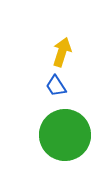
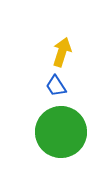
green circle: moved 4 px left, 3 px up
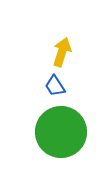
blue trapezoid: moved 1 px left
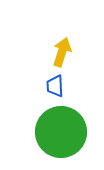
blue trapezoid: rotated 30 degrees clockwise
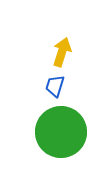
blue trapezoid: rotated 20 degrees clockwise
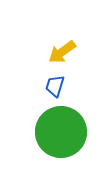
yellow arrow: rotated 144 degrees counterclockwise
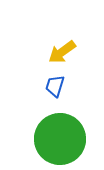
green circle: moved 1 px left, 7 px down
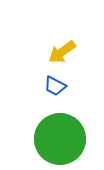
blue trapezoid: rotated 80 degrees counterclockwise
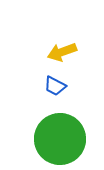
yellow arrow: rotated 16 degrees clockwise
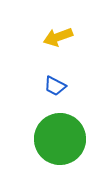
yellow arrow: moved 4 px left, 15 px up
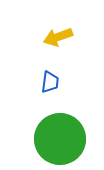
blue trapezoid: moved 5 px left, 4 px up; rotated 110 degrees counterclockwise
